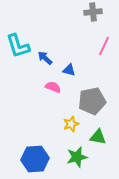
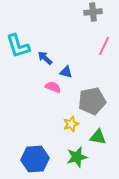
blue triangle: moved 3 px left, 2 px down
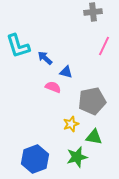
green triangle: moved 4 px left
blue hexagon: rotated 16 degrees counterclockwise
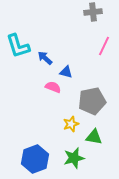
green star: moved 3 px left, 1 px down
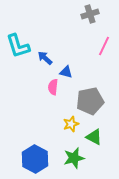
gray cross: moved 3 px left, 2 px down; rotated 12 degrees counterclockwise
pink semicircle: rotated 105 degrees counterclockwise
gray pentagon: moved 2 px left
green triangle: rotated 18 degrees clockwise
blue hexagon: rotated 12 degrees counterclockwise
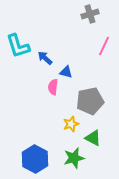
green triangle: moved 1 px left, 1 px down
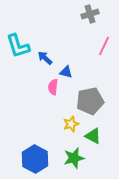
green triangle: moved 2 px up
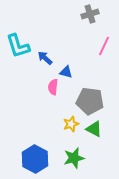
gray pentagon: rotated 20 degrees clockwise
green triangle: moved 1 px right, 7 px up
